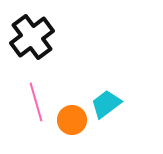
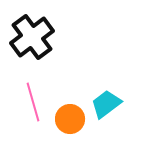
pink line: moved 3 px left
orange circle: moved 2 px left, 1 px up
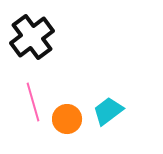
cyan trapezoid: moved 2 px right, 7 px down
orange circle: moved 3 px left
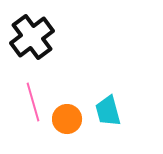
cyan trapezoid: rotated 68 degrees counterclockwise
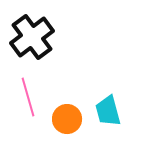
pink line: moved 5 px left, 5 px up
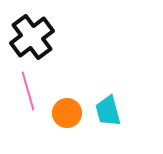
pink line: moved 6 px up
orange circle: moved 6 px up
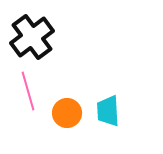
cyan trapezoid: rotated 12 degrees clockwise
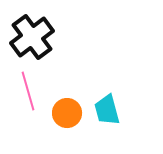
cyan trapezoid: moved 1 px left, 1 px up; rotated 12 degrees counterclockwise
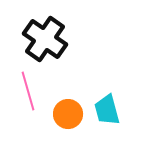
black cross: moved 13 px right, 2 px down; rotated 18 degrees counterclockwise
orange circle: moved 1 px right, 1 px down
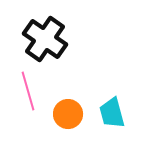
cyan trapezoid: moved 5 px right, 3 px down
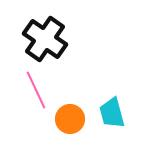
pink line: moved 8 px right, 1 px up; rotated 9 degrees counterclockwise
orange circle: moved 2 px right, 5 px down
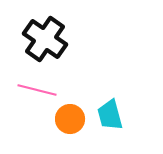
pink line: moved 1 px right; rotated 51 degrees counterclockwise
cyan trapezoid: moved 2 px left, 2 px down
